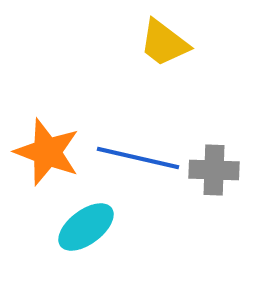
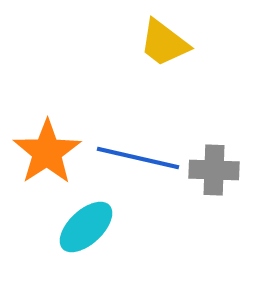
orange star: rotated 18 degrees clockwise
cyan ellipse: rotated 6 degrees counterclockwise
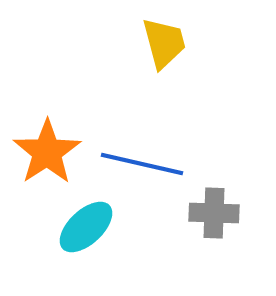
yellow trapezoid: rotated 142 degrees counterclockwise
blue line: moved 4 px right, 6 px down
gray cross: moved 43 px down
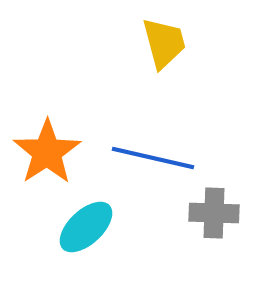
blue line: moved 11 px right, 6 px up
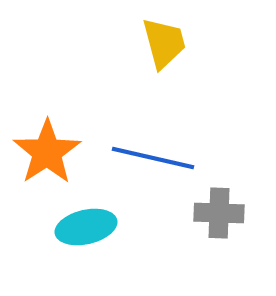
gray cross: moved 5 px right
cyan ellipse: rotated 30 degrees clockwise
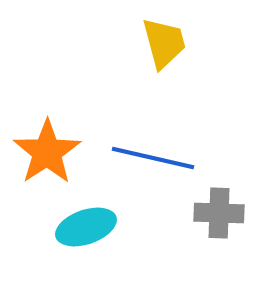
cyan ellipse: rotated 6 degrees counterclockwise
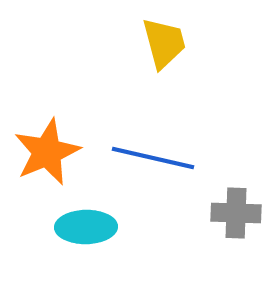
orange star: rotated 10 degrees clockwise
gray cross: moved 17 px right
cyan ellipse: rotated 18 degrees clockwise
